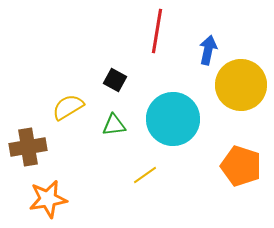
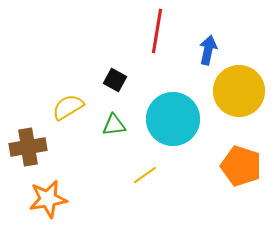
yellow circle: moved 2 px left, 6 px down
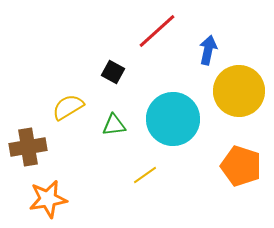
red line: rotated 39 degrees clockwise
black square: moved 2 px left, 8 px up
